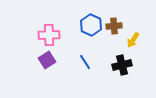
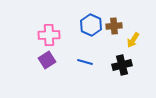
blue line: rotated 42 degrees counterclockwise
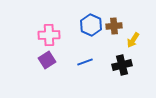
blue line: rotated 35 degrees counterclockwise
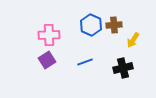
brown cross: moved 1 px up
black cross: moved 1 px right, 3 px down
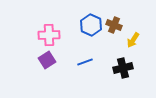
brown cross: rotated 28 degrees clockwise
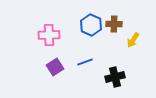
brown cross: moved 1 px up; rotated 21 degrees counterclockwise
purple square: moved 8 px right, 7 px down
black cross: moved 8 px left, 9 px down
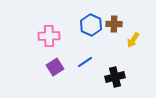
pink cross: moved 1 px down
blue line: rotated 14 degrees counterclockwise
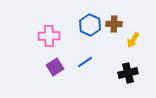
blue hexagon: moved 1 px left
black cross: moved 13 px right, 4 px up
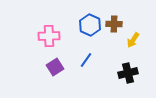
blue line: moved 1 px right, 2 px up; rotated 21 degrees counterclockwise
